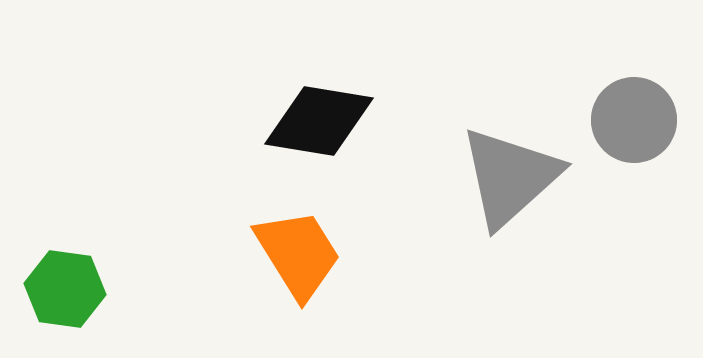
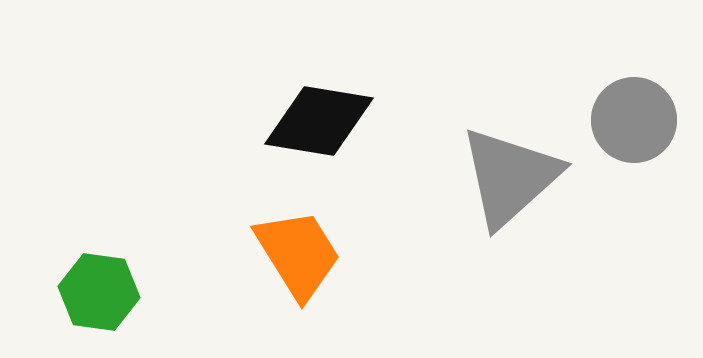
green hexagon: moved 34 px right, 3 px down
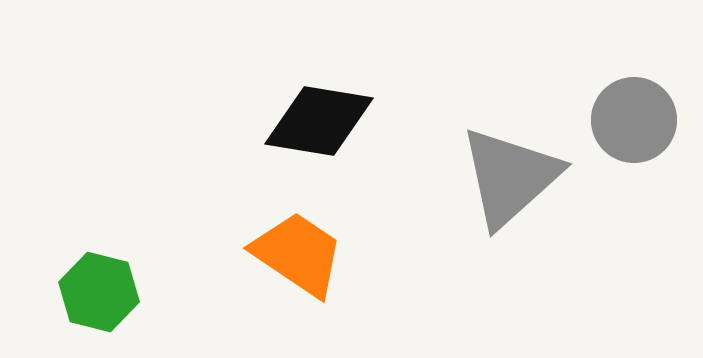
orange trapezoid: rotated 24 degrees counterclockwise
green hexagon: rotated 6 degrees clockwise
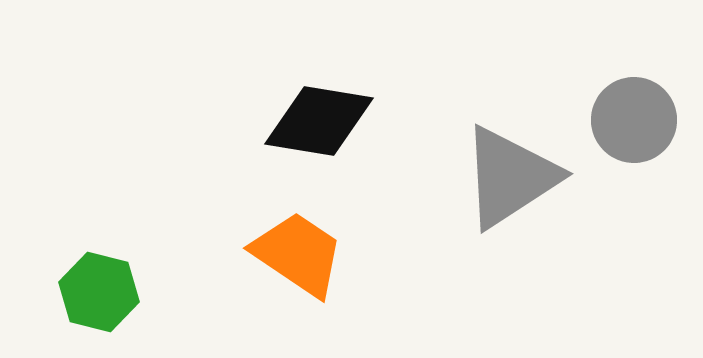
gray triangle: rotated 9 degrees clockwise
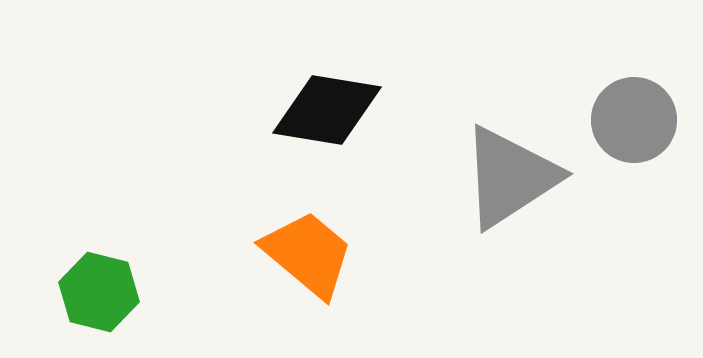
black diamond: moved 8 px right, 11 px up
orange trapezoid: moved 10 px right; rotated 6 degrees clockwise
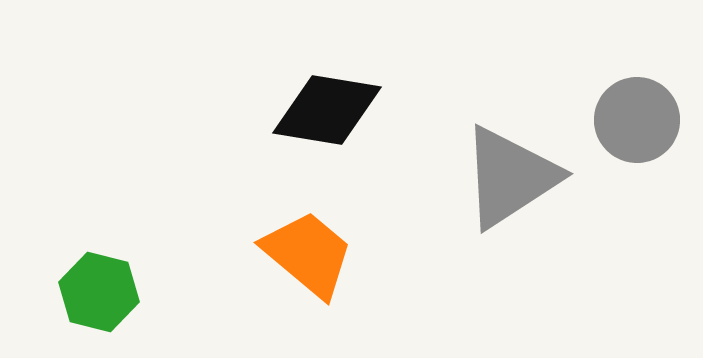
gray circle: moved 3 px right
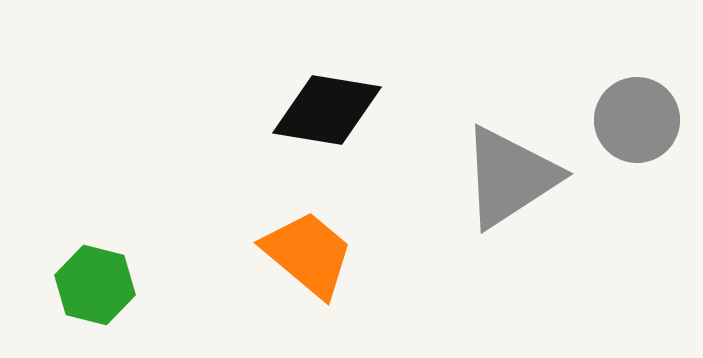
green hexagon: moved 4 px left, 7 px up
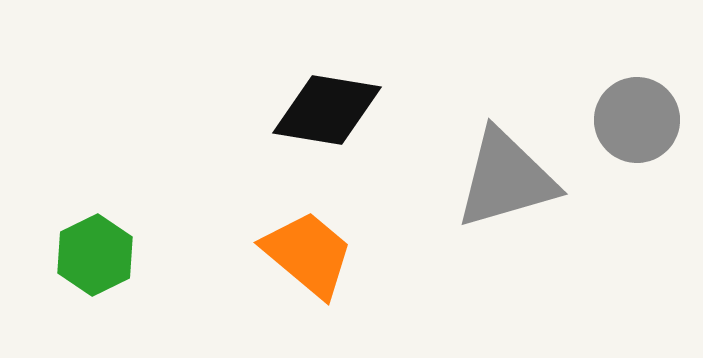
gray triangle: moved 4 px left, 2 px down; rotated 17 degrees clockwise
green hexagon: moved 30 px up; rotated 20 degrees clockwise
